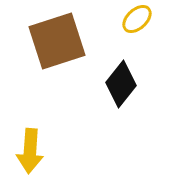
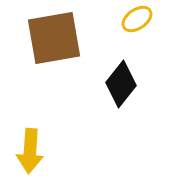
yellow ellipse: rotated 8 degrees clockwise
brown square: moved 3 px left, 3 px up; rotated 8 degrees clockwise
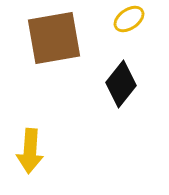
yellow ellipse: moved 8 px left
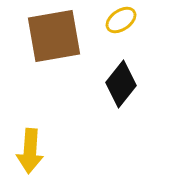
yellow ellipse: moved 8 px left, 1 px down
brown square: moved 2 px up
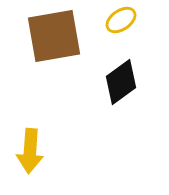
black diamond: moved 2 px up; rotated 15 degrees clockwise
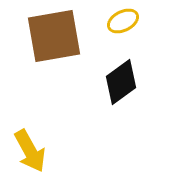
yellow ellipse: moved 2 px right, 1 px down; rotated 8 degrees clockwise
yellow arrow: rotated 33 degrees counterclockwise
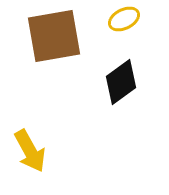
yellow ellipse: moved 1 px right, 2 px up
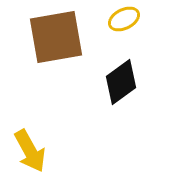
brown square: moved 2 px right, 1 px down
